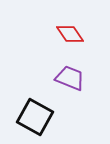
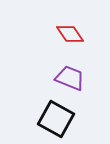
black square: moved 21 px right, 2 px down
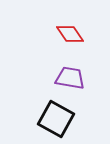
purple trapezoid: rotated 12 degrees counterclockwise
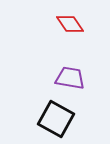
red diamond: moved 10 px up
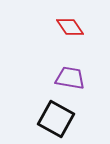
red diamond: moved 3 px down
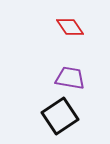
black square: moved 4 px right, 3 px up; rotated 27 degrees clockwise
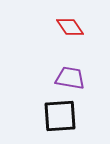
black square: rotated 30 degrees clockwise
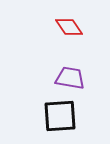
red diamond: moved 1 px left
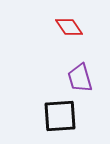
purple trapezoid: moved 10 px right; rotated 116 degrees counterclockwise
